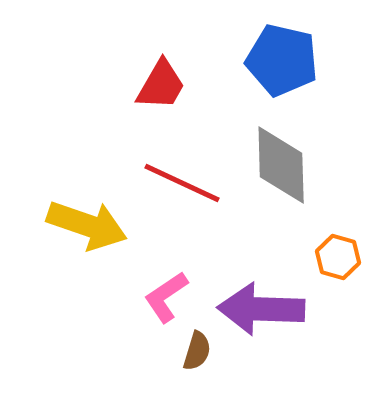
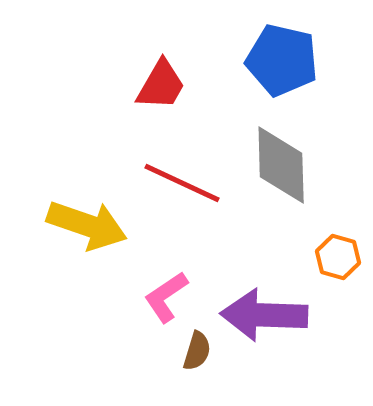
purple arrow: moved 3 px right, 6 px down
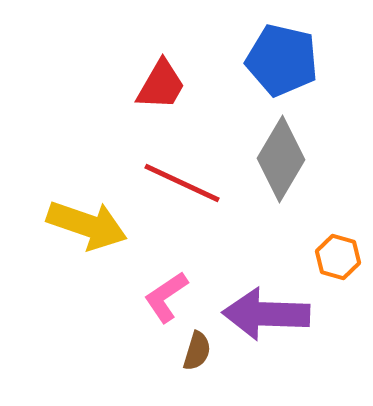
gray diamond: moved 6 px up; rotated 32 degrees clockwise
purple arrow: moved 2 px right, 1 px up
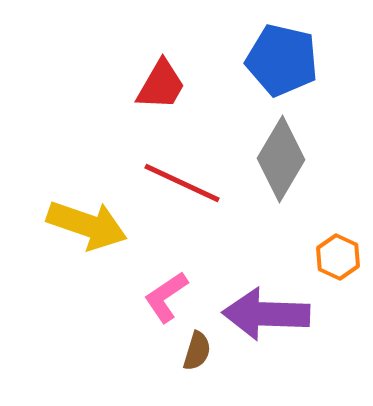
orange hexagon: rotated 9 degrees clockwise
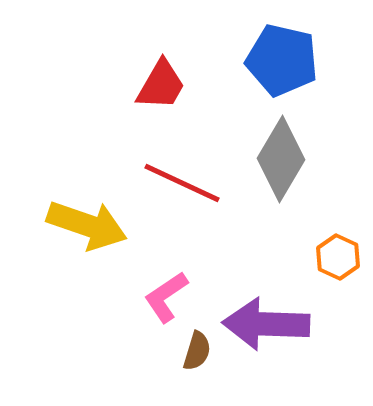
purple arrow: moved 10 px down
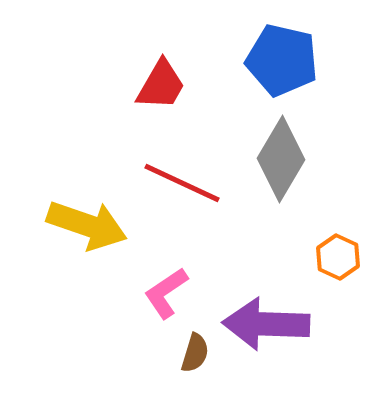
pink L-shape: moved 4 px up
brown semicircle: moved 2 px left, 2 px down
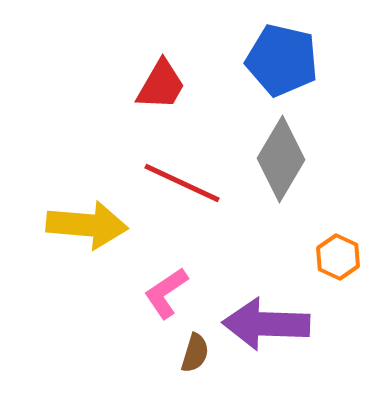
yellow arrow: rotated 14 degrees counterclockwise
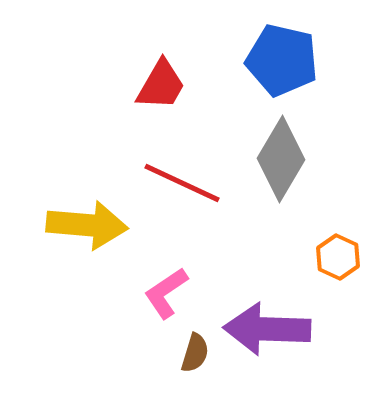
purple arrow: moved 1 px right, 5 px down
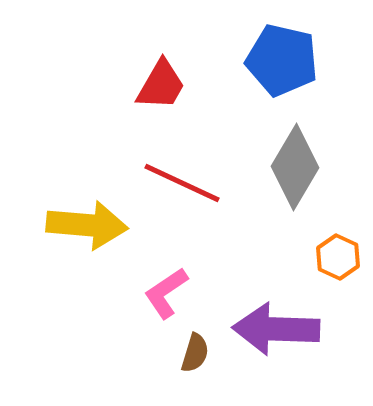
gray diamond: moved 14 px right, 8 px down
purple arrow: moved 9 px right
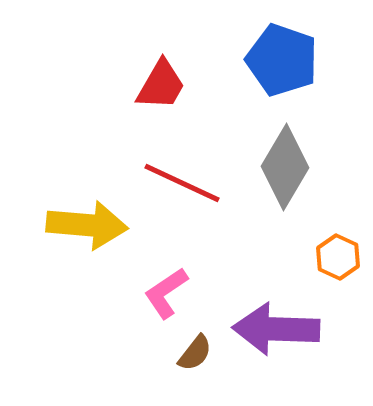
blue pentagon: rotated 6 degrees clockwise
gray diamond: moved 10 px left
brown semicircle: rotated 21 degrees clockwise
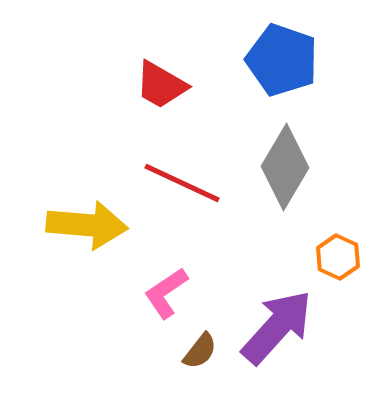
red trapezoid: rotated 90 degrees clockwise
purple arrow: moved 1 px right, 2 px up; rotated 130 degrees clockwise
brown semicircle: moved 5 px right, 2 px up
